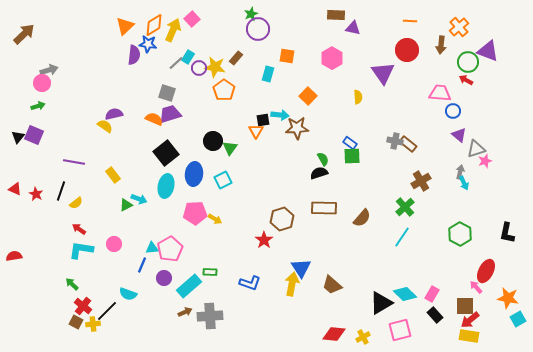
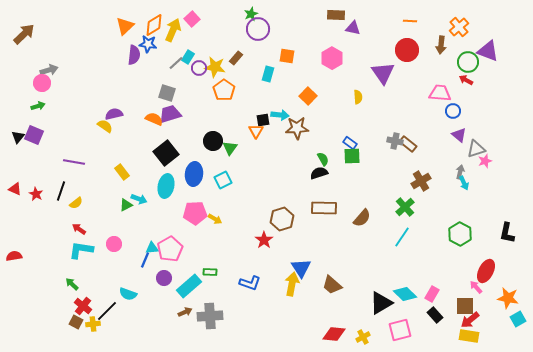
yellow rectangle at (113, 175): moved 9 px right, 3 px up
blue line at (142, 265): moved 3 px right, 5 px up
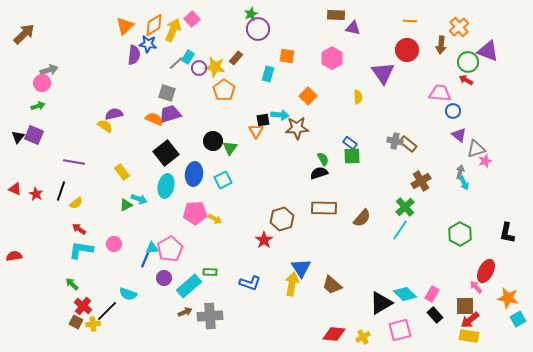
cyan line at (402, 237): moved 2 px left, 7 px up
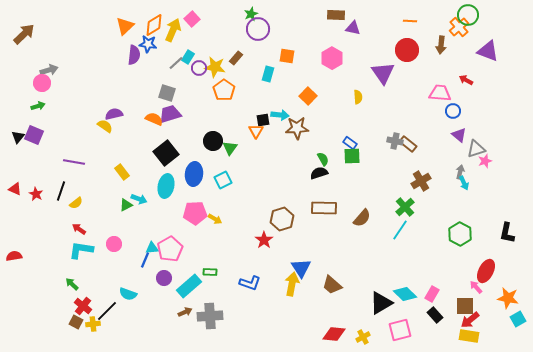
green circle at (468, 62): moved 47 px up
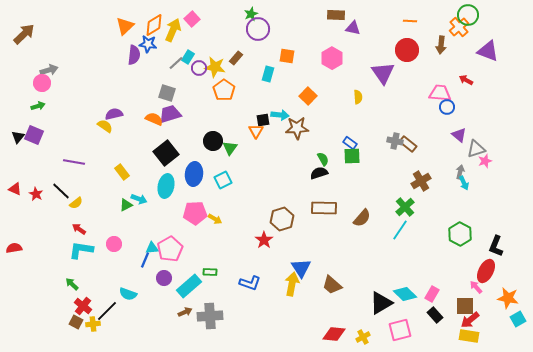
blue circle at (453, 111): moved 6 px left, 4 px up
black line at (61, 191): rotated 66 degrees counterclockwise
black L-shape at (507, 233): moved 11 px left, 13 px down; rotated 10 degrees clockwise
red semicircle at (14, 256): moved 8 px up
